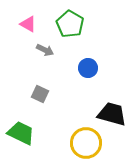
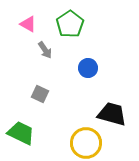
green pentagon: rotated 8 degrees clockwise
gray arrow: rotated 30 degrees clockwise
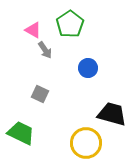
pink triangle: moved 5 px right, 6 px down
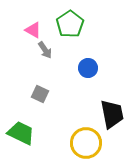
black trapezoid: rotated 64 degrees clockwise
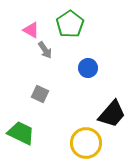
pink triangle: moved 2 px left
black trapezoid: rotated 52 degrees clockwise
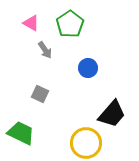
pink triangle: moved 7 px up
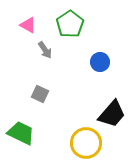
pink triangle: moved 3 px left, 2 px down
blue circle: moved 12 px right, 6 px up
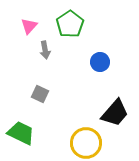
pink triangle: moved 1 px right, 1 px down; rotated 42 degrees clockwise
gray arrow: rotated 24 degrees clockwise
black trapezoid: moved 3 px right, 1 px up
